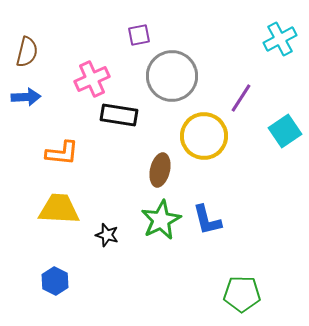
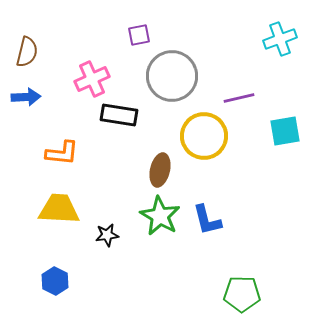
cyan cross: rotated 8 degrees clockwise
purple line: moved 2 px left; rotated 44 degrees clockwise
cyan square: rotated 24 degrees clockwise
green star: moved 1 px left, 4 px up; rotated 15 degrees counterclockwise
black star: rotated 25 degrees counterclockwise
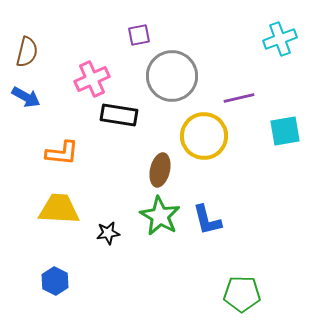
blue arrow: rotated 32 degrees clockwise
black star: moved 1 px right, 2 px up
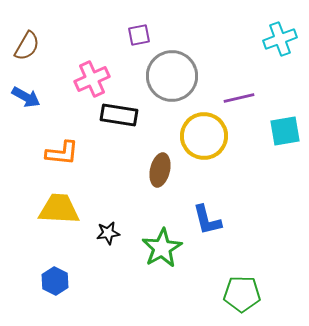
brown semicircle: moved 6 px up; rotated 16 degrees clockwise
green star: moved 2 px right, 32 px down; rotated 12 degrees clockwise
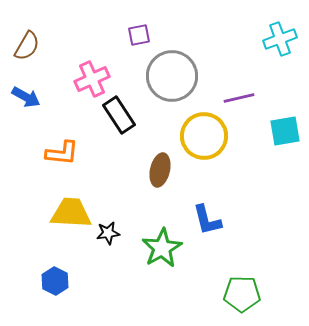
black rectangle: rotated 48 degrees clockwise
yellow trapezoid: moved 12 px right, 4 px down
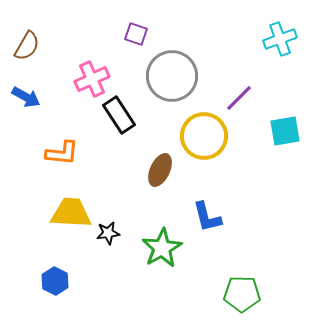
purple square: moved 3 px left, 1 px up; rotated 30 degrees clockwise
purple line: rotated 32 degrees counterclockwise
brown ellipse: rotated 12 degrees clockwise
blue L-shape: moved 3 px up
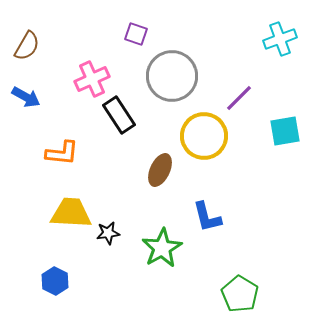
green pentagon: moved 2 px left; rotated 30 degrees clockwise
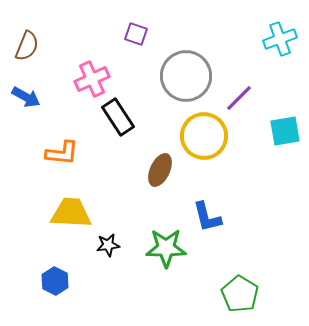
brown semicircle: rotated 8 degrees counterclockwise
gray circle: moved 14 px right
black rectangle: moved 1 px left, 2 px down
black star: moved 12 px down
green star: moved 4 px right; rotated 30 degrees clockwise
